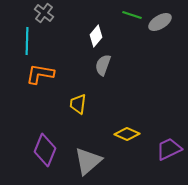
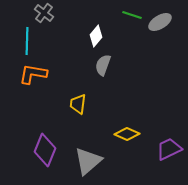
orange L-shape: moved 7 px left
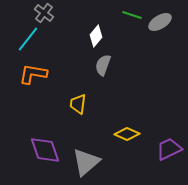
cyan line: moved 1 px right, 2 px up; rotated 36 degrees clockwise
purple diamond: rotated 40 degrees counterclockwise
gray triangle: moved 2 px left, 1 px down
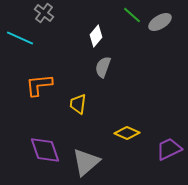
green line: rotated 24 degrees clockwise
cyan line: moved 8 px left, 1 px up; rotated 76 degrees clockwise
gray semicircle: moved 2 px down
orange L-shape: moved 6 px right, 11 px down; rotated 16 degrees counterclockwise
yellow diamond: moved 1 px up
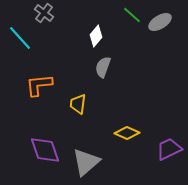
cyan line: rotated 24 degrees clockwise
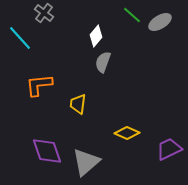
gray semicircle: moved 5 px up
purple diamond: moved 2 px right, 1 px down
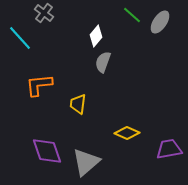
gray ellipse: rotated 25 degrees counterclockwise
purple trapezoid: rotated 16 degrees clockwise
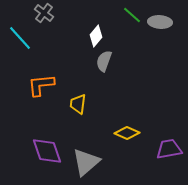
gray ellipse: rotated 60 degrees clockwise
gray semicircle: moved 1 px right, 1 px up
orange L-shape: moved 2 px right
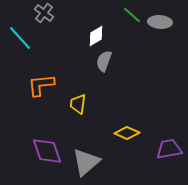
white diamond: rotated 20 degrees clockwise
